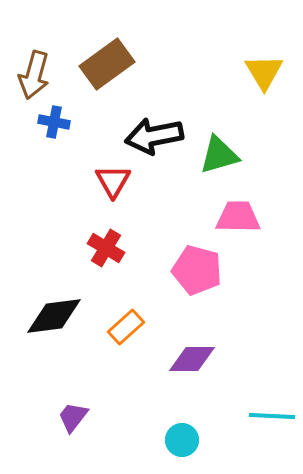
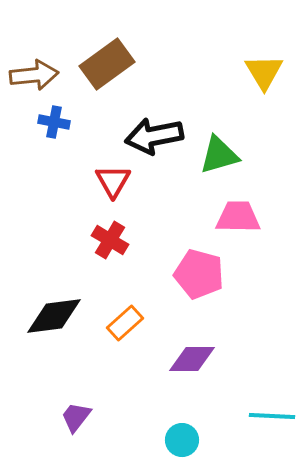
brown arrow: rotated 111 degrees counterclockwise
red cross: moved 4 px right, 8 px up
pink pentagon: moved 2 px right, 4 px down
orange rectangle: moved 1 px left, 4 px up
purple trapezoid: moved 3 px right
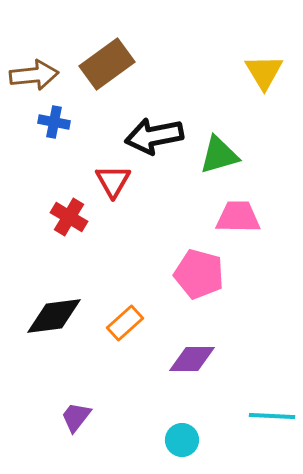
red cross: moved 41 px left, 23 px up
